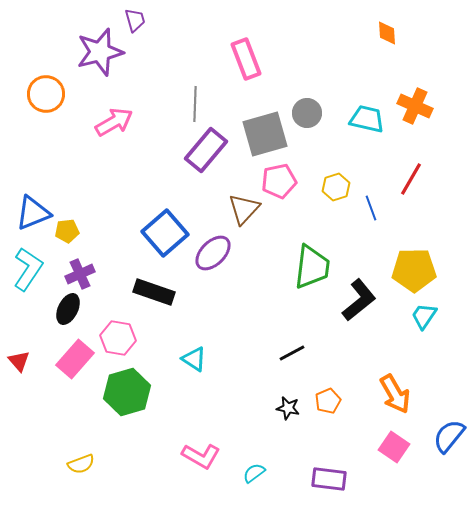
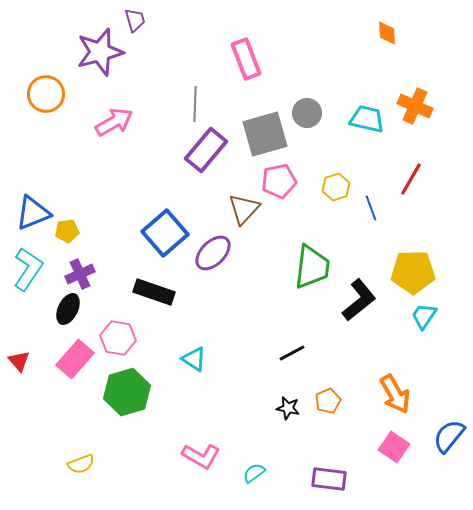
yellow pentagon at (414, 270): moved 1 px left, 2 px down
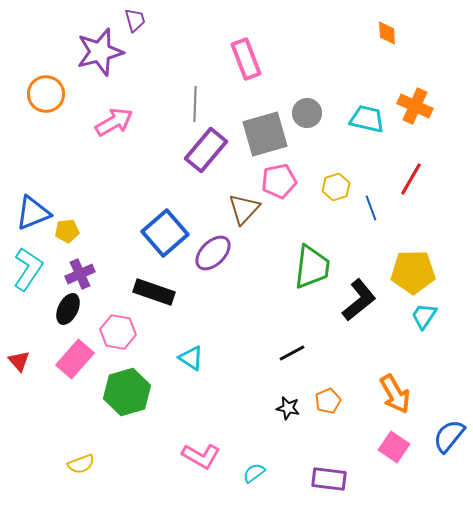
pink hexagon at (118, 338): moved 6 px up
cyan triangle at (194, 359): moved 3 px left, 1 px up
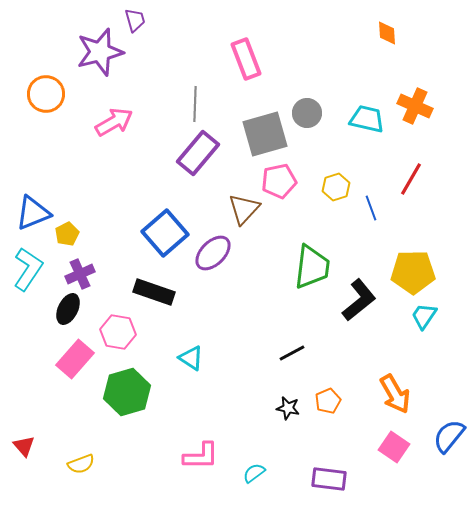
purple rectangle at (206, 150): moved 8 px left, 3 px down
yellow pentagon at (67, 231): moved 3 px down; rotated 20 degrees counterclockwise
red triangle at (19, 361): moved 5 px right, 85 px down
pink L-shape at (201, 456): rotated 30 degrees counterclockwise
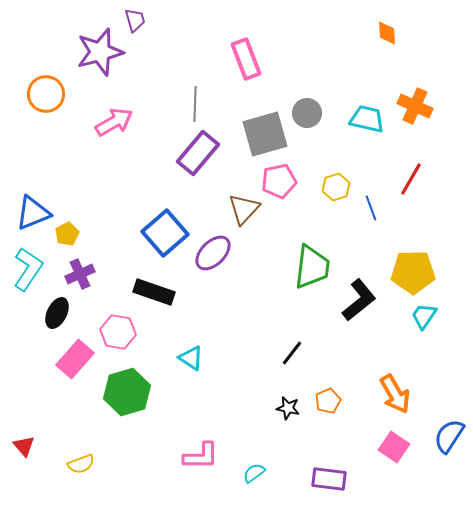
black ellipse at (68, 309): moved 11 px left, 4 px down
black line at (292, 353): rotated 24 degrees counterclockwise
blue semicircle at (449, 436): rotated 6 degrees counterclockwise
